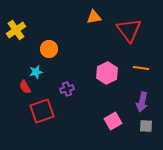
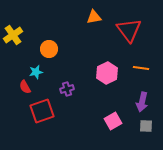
yellow cross: moved 3 px left, 5 px down
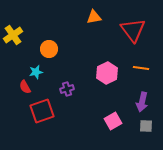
red triangle: moved 4 px right
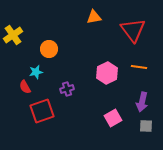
orange line: moved 2 px left, 1 px up
pink square: moved 3 px up
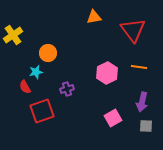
orange circle: moved 1 px left, 4 px down
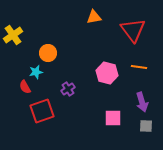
pink hexagon: rotated 20 degrees counterclockwise
purple cross: moved 1 px right; rotated 16 degrees counterclockwise
purple arrow: rotated 30 degrees counterclockwise
pink square: rotated 30 degrees clockwise
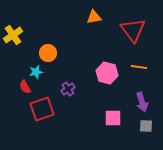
red square: moved 2 px up
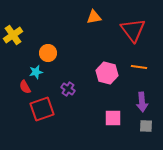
purple cross: rotated 24 degrees counterclockwise
purple arrow: rotated 12 degrees clockwise
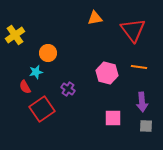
orange triangle: moved 1 px right, 1 px down
yellow cross: moved 2 px right
red square: rotated 15 degrees counterclockwise
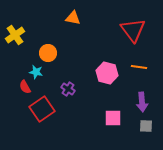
orange triangle: moved 22 px left; rotated 21 degrees clockwise
cyan star: rotated 24 degrees clockwise
